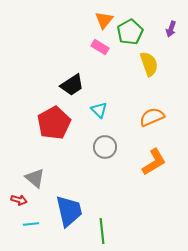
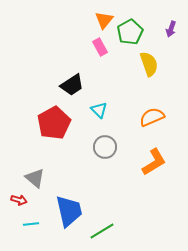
pink rectangle: rotated 30 degrees clockwise
green line: rotated 65 degrees clockwise
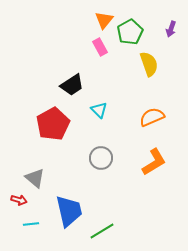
red pentagon: moved 1 px left, 1 px down
gray circle: moved 4 px left, 11 px down
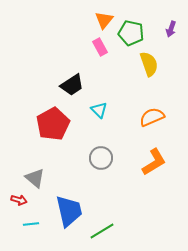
green pentagon: moved 1 px right, 1 px down; rotated 30 degrees counterclockwise
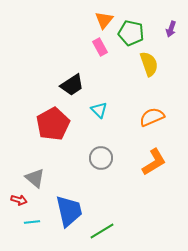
cyan line: moved 1 px right, 2 px up
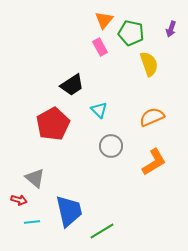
gray circle: moved 10 px right, 12 px up
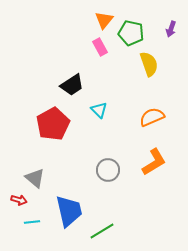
gray circle: moved 3 px left, 24 px down
